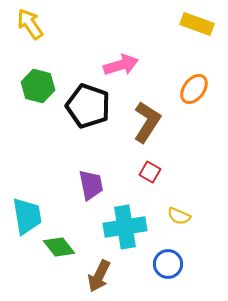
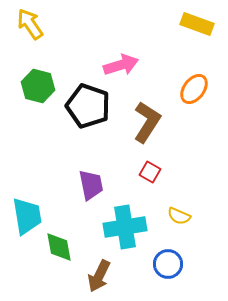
green diamond: rotated 28 degrees clockwise
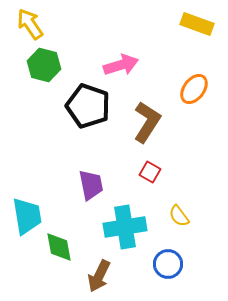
green hexagon: moved 6 px right, 21 px up
yellow semicircle: rotated 30 degrees clockwise
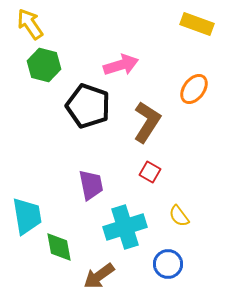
cyan cross: rotated 9 degrees counterclockwise
brown arrow: rotated 28 degrees clockwise
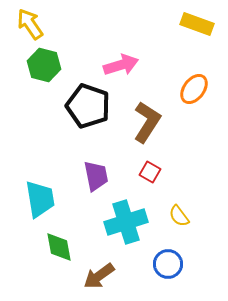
purple trapezoid: moved 5 px right, 9 px up
cyan trapezoid: moved 13 px right, 17 px up
cyan cross: moved 1 px right, 5 px up
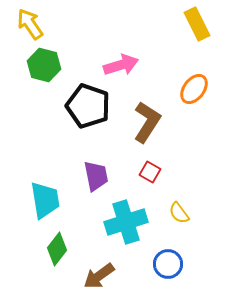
yellow rectangle: rotated 44 degrees clockwise
cyan trapezoid: moved 5 px right, 1 px down
yellow semicircle: moved 3 px up
green diamond: moved 2 px left, 2 px down; rotated 48 degrees clockwise
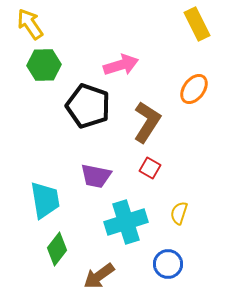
green hexagon: rotated 16 degrees counterclockwise
red square: moved 4 px up
purple trapezoid: rotated 112 degrees clockwise
yellow semicircle: rotated 55 degrees clockwise
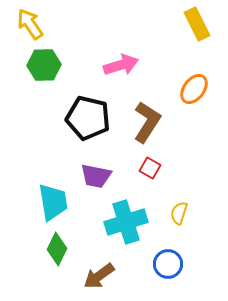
black pentagon: moved 12 px down; rotated 6 degrees counterclockwise
cyan trapezoid: moved 8 px right, 2 px down
green diamond: rotated 12 degrees counterclockwise
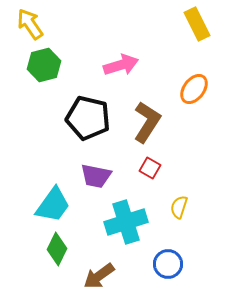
green hexagon: rotated 12 degrees counterclockwise
cyan trapezoid: moved 3 px down; rotated 45 degrees clockwise
yellow semicircle: moved 6 px up
